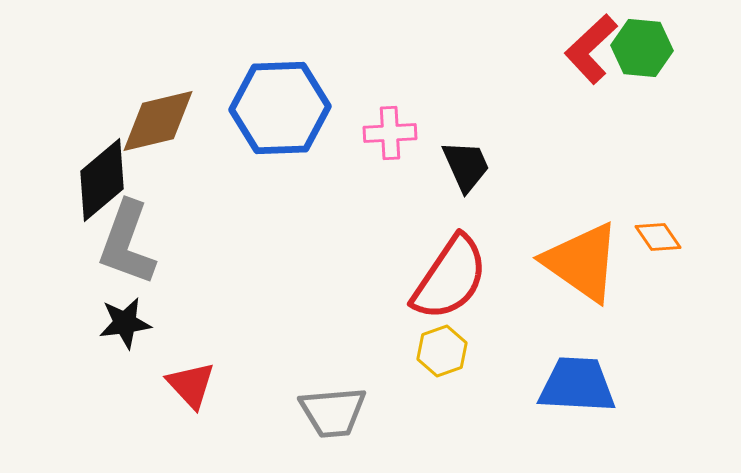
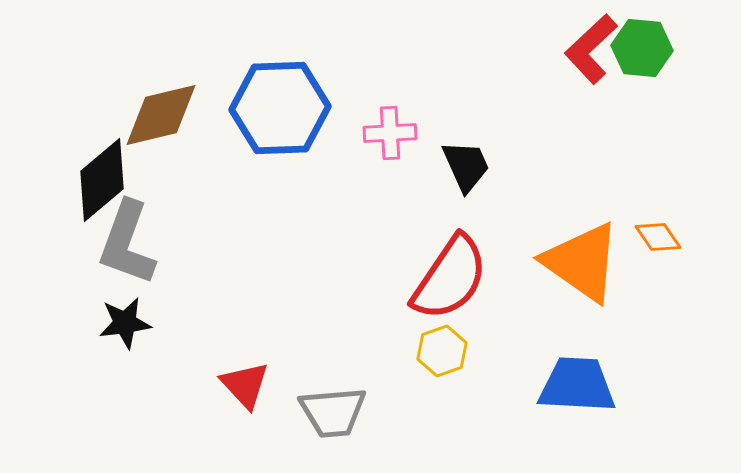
brown diamond: moved 3 px right, 6 px up
red triangle: moved 54 px right
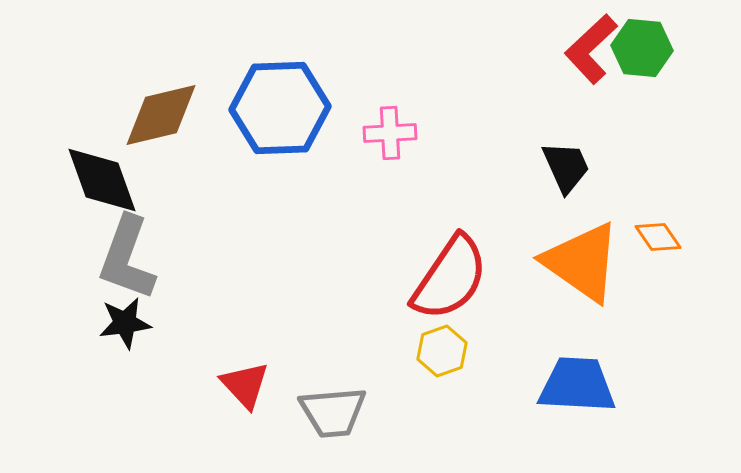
black trapezoid: moved 100 px right, 1 px down
black diamond: rotated 70 degrees counterclockwise
gray L-shape: moved 15 px down
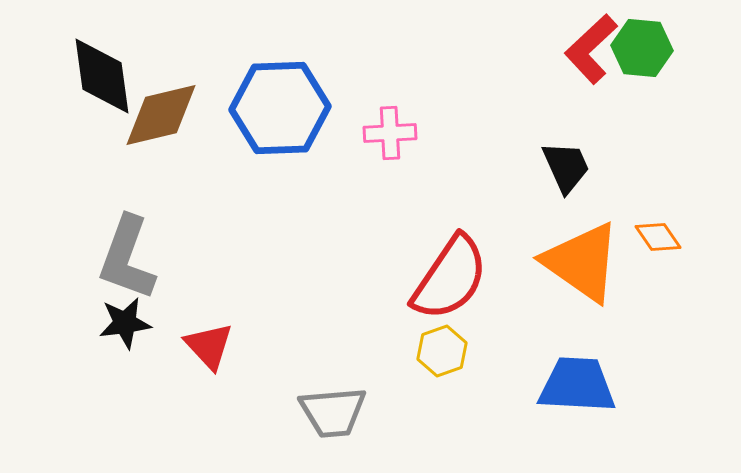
black diamond: moved 104 px up; rotated 12 degrees clockwise
red triangle: moved 36 px left, 39 px up
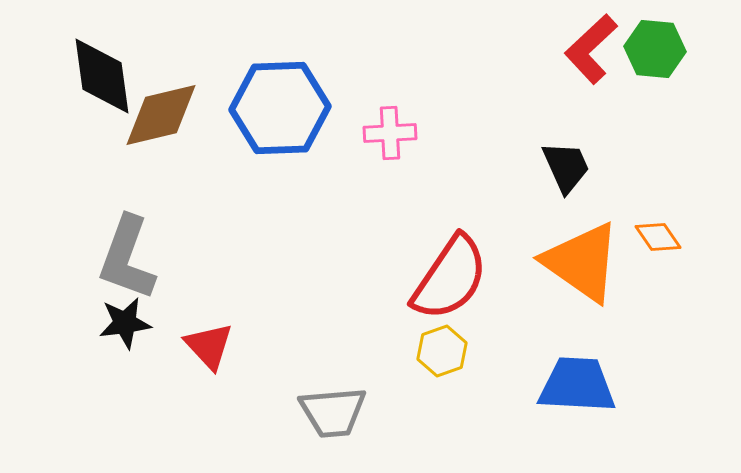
green hexagon: moved 13 px right, 1 px down
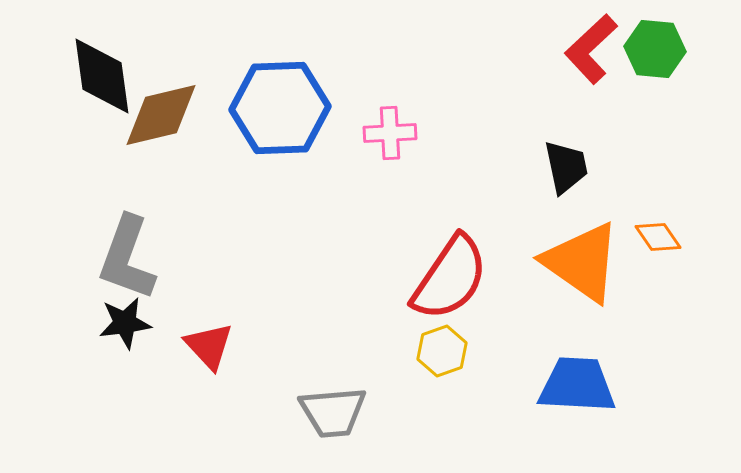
black trapezoid: rotated 12 degrees clockwise
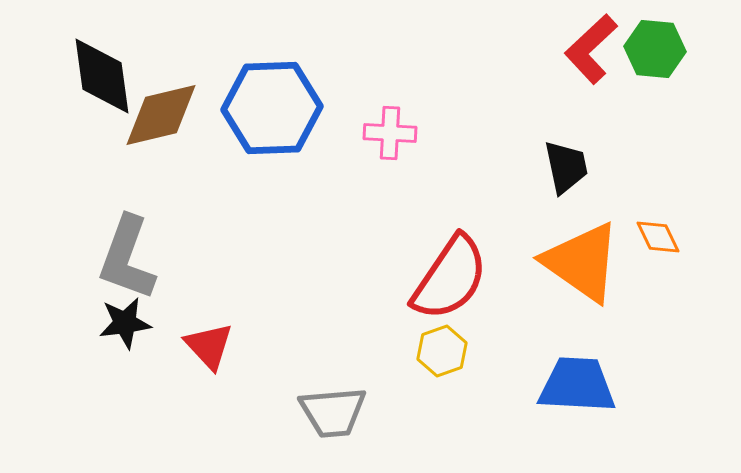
blue hexagon: moved 8 px left
pink cross: rotated 6 degrees clockwise
orange diamond: rotated 9 degrees clockwise
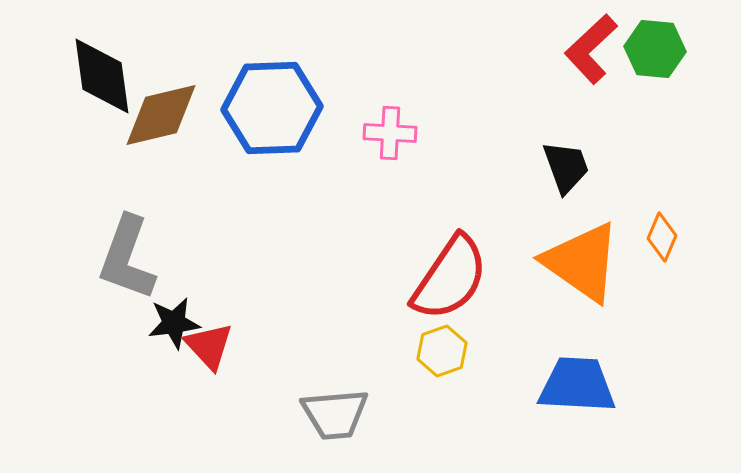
black trapezoid: rotated 8 degrees counterclockwise
orange diamond: moved 4 px right; rotated 48 degrees clockwise
black star: moved 49 px right
gray trapezoid: moved 2 px right, 2 px down
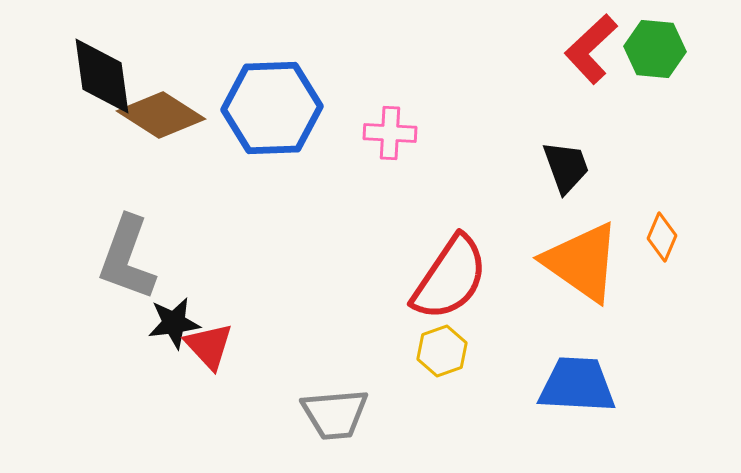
brown diamond: rotated 46 degrees clockwise
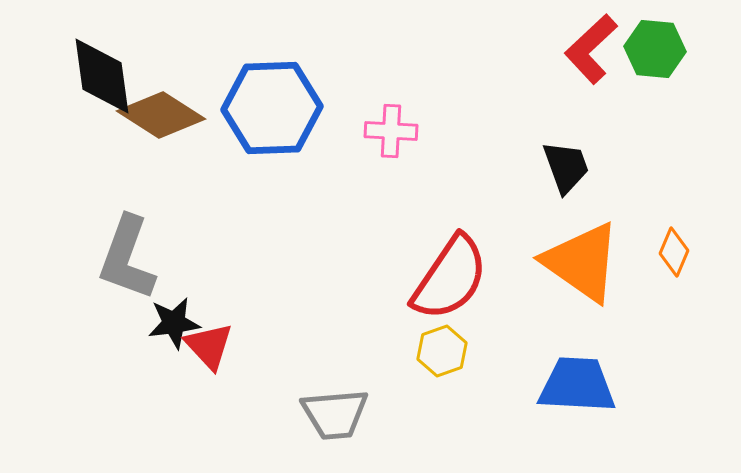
pink cross: moved 1 px right, 2 px up
orange diamond: moved 12 px right, 15 px down
